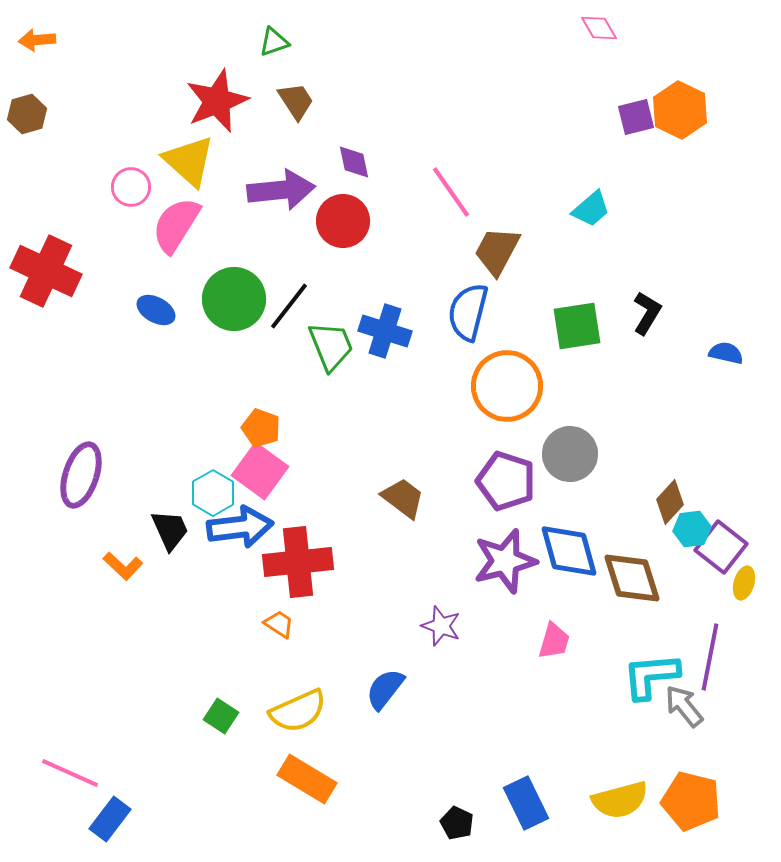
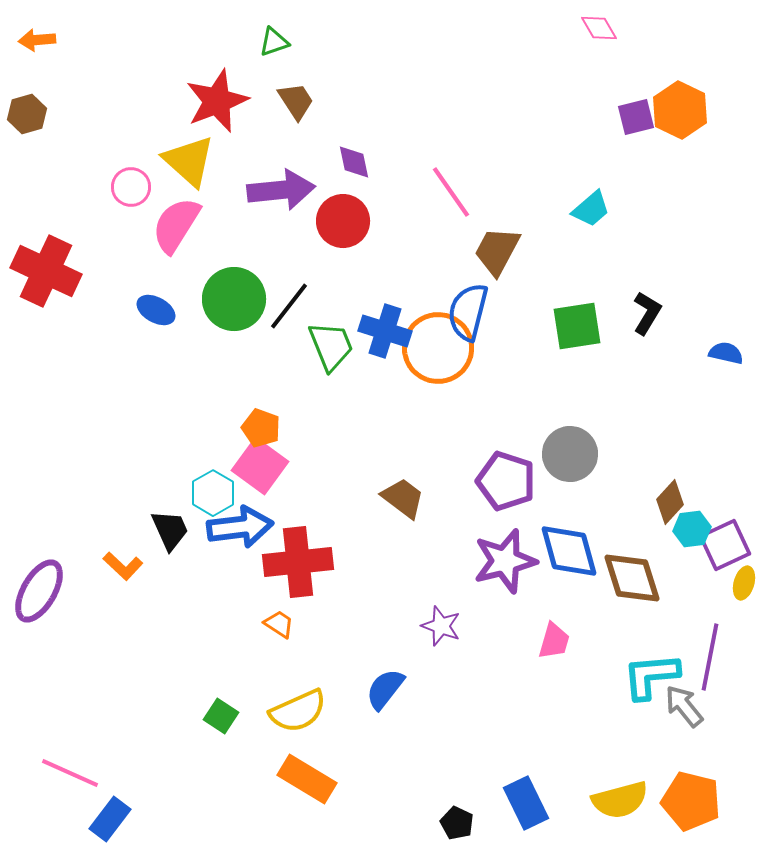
orange circle at (507, 386): moved 69 px left, 38 px up
pink square at (260, 471): moved 5 px up
purple ellipse at (81, 475): moved 42 px left, 116 px down; rotated 12 degrees clockwise
purple square at (721, 547): moved 4 px right, 2 px up; rotated 27 degrees clockwise
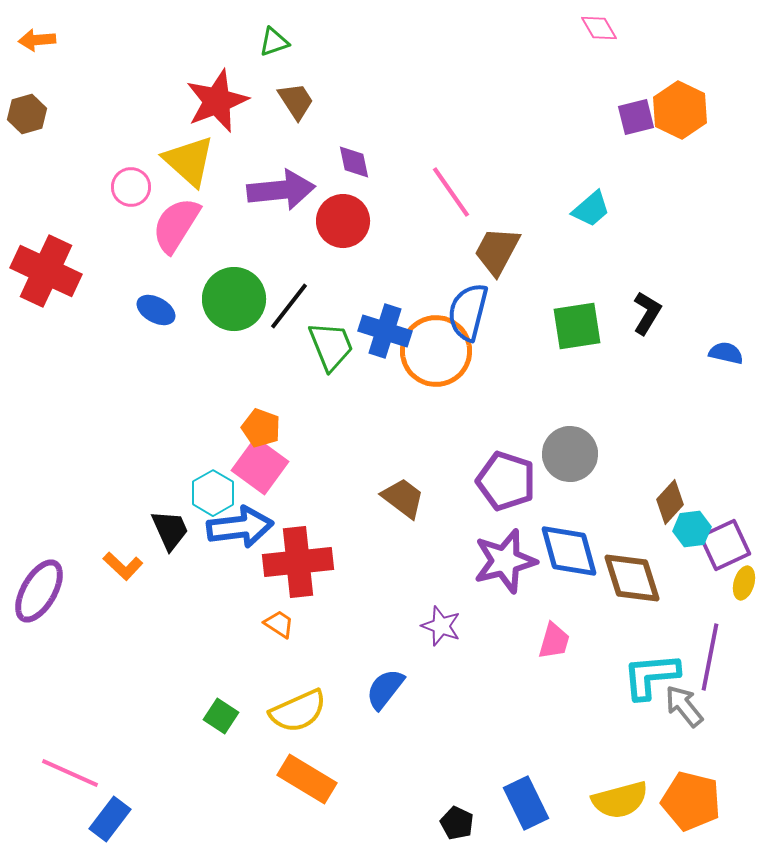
orange circle at (438, 348): moved 2 px left, 3 px down
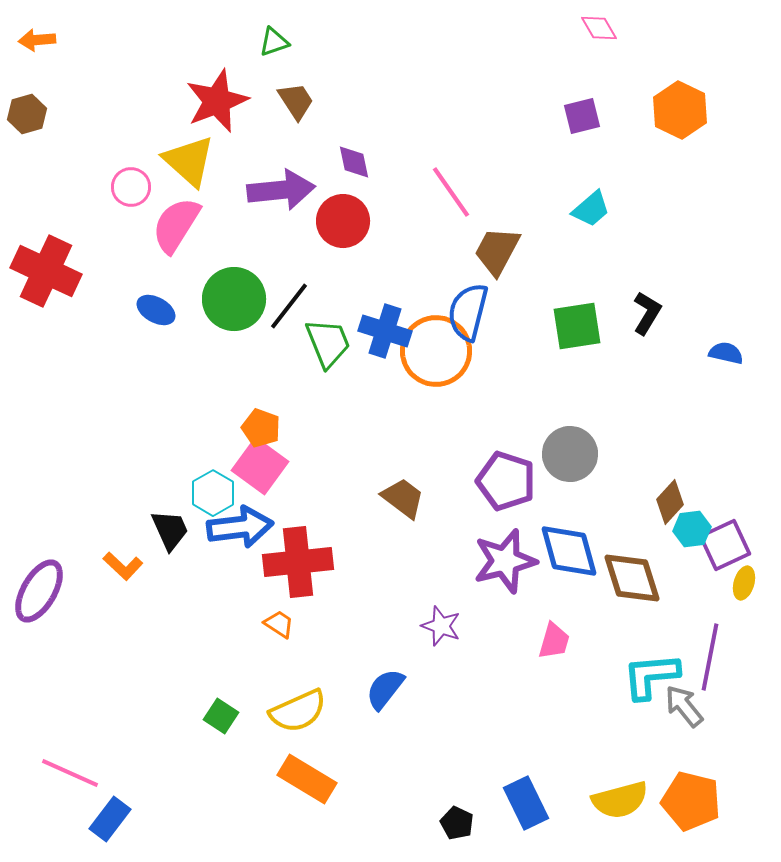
purple square at (636, 117): moved 54 px left, 1 px up
green trapezoid at (331, 346): moved 3 px left, 3 px up
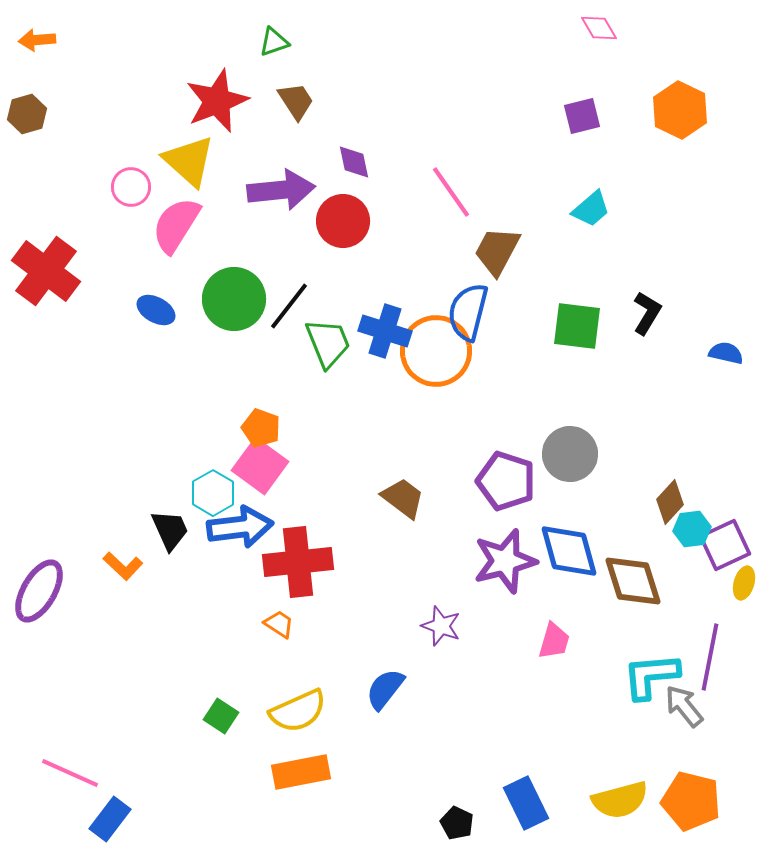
red cross at (46, 271): rotated 12 degrees clockwise
green square at (577, 326): rotated 16 degrees clockwise
brown diamond at (632, 578): moved 1 px right, 3 px down
orange rectangle at (307, 779): moved 6 px left, 7 px up; rotated 42 degrees counterclockwise
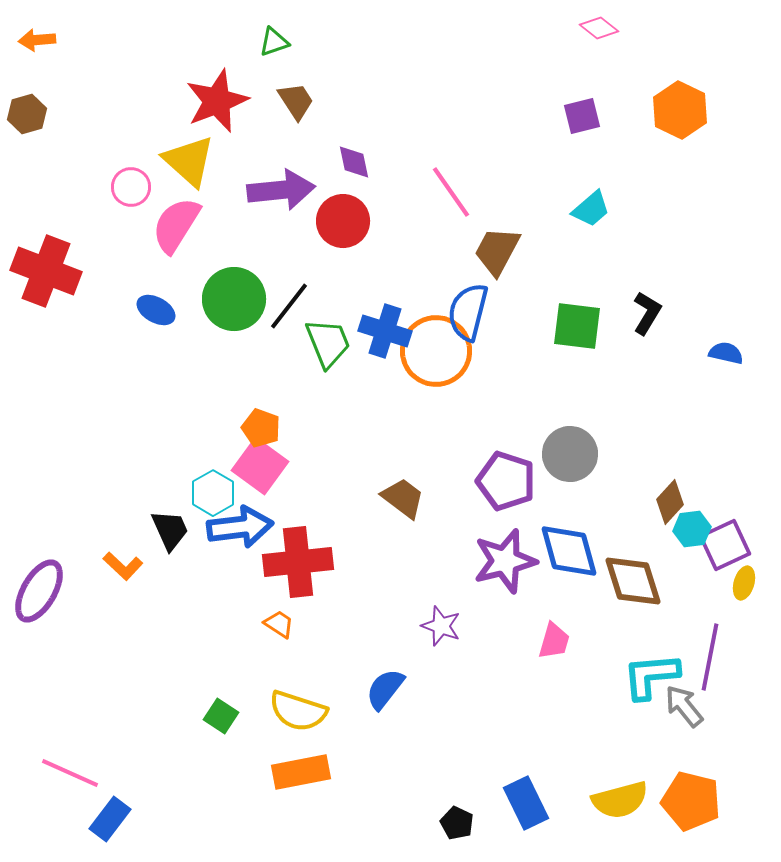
pink diamond at (599, 28): rotated 21 degrees counterclockwise
red cross at (46, 271): rotated 16 degrees counterclockwise
yellow semicircle at (298, 711): rotated 42 degrees clockwise
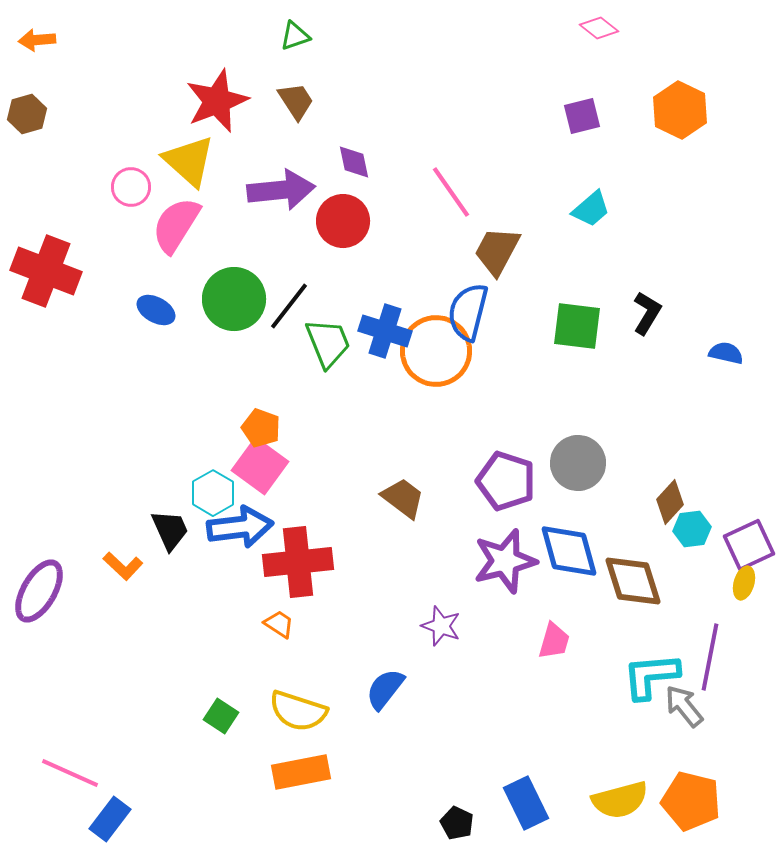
green triangle at (274, 42): moved 21 px right, 6 px up
gray circle at (570, 454): moved 8 px right, 9 px down
purple square at (725, 545): moved 24 px right
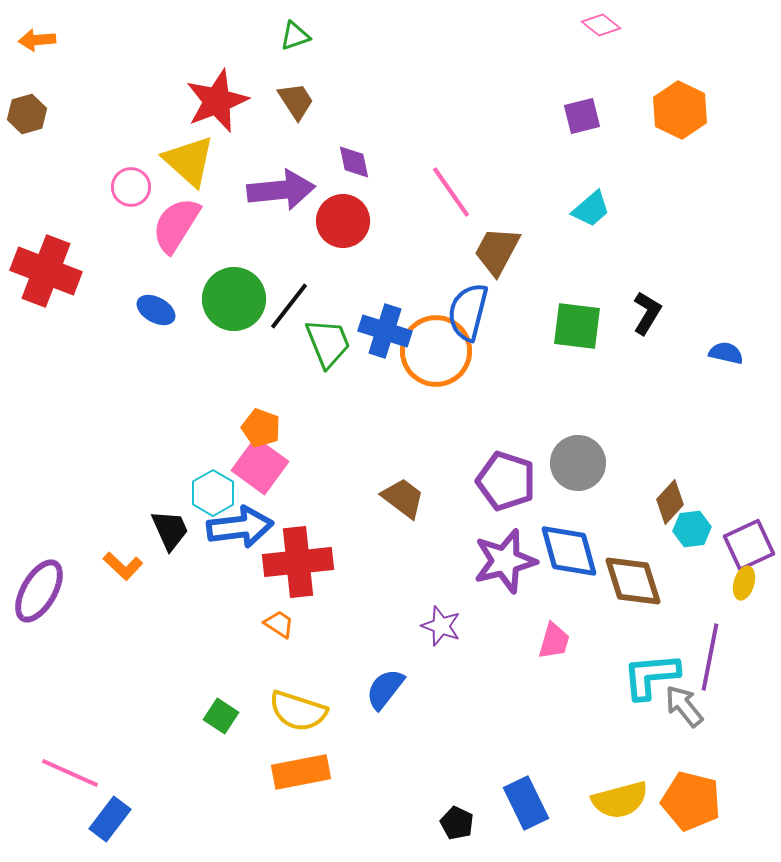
pink diamond at (599, 28): moved 2 px right, 3 px up
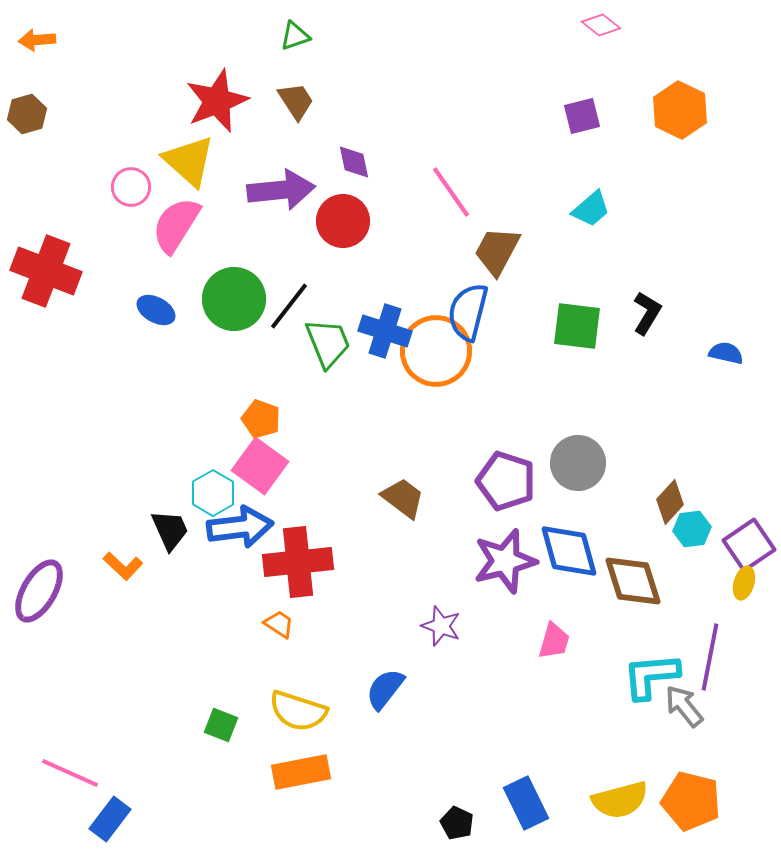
orange pentagon at (261, 428): moved 9 px up
purple square at (749, 545): rotated 9 degrees counterclockwise
green square at (221, 716): moved 9 px down; rotated 12 degrees counterclockwise
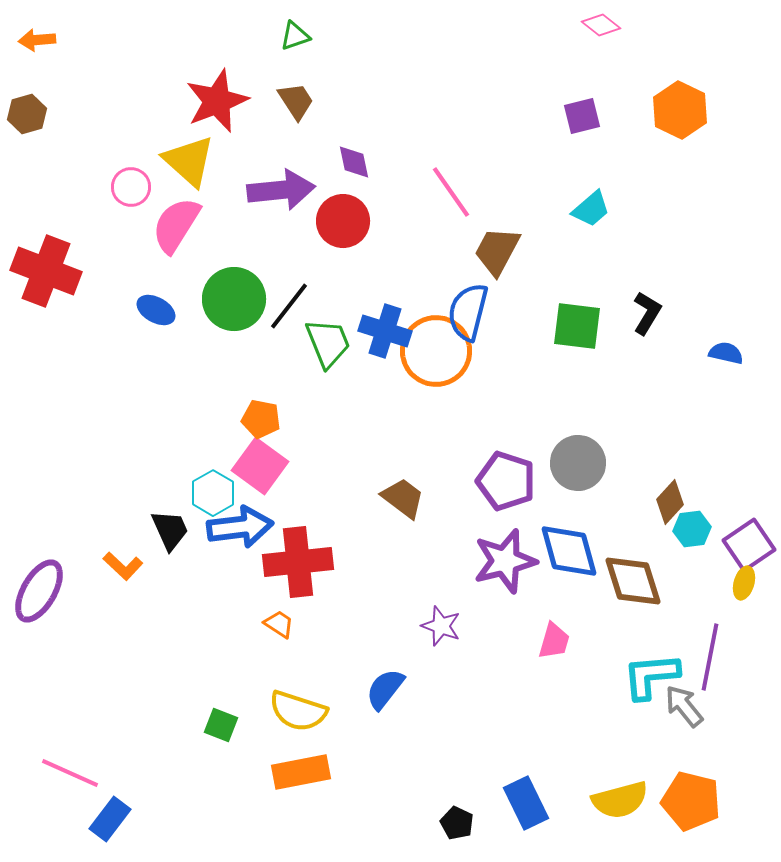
orange pentagon at (261, 419): rotated 9 degrees counterclockwise
